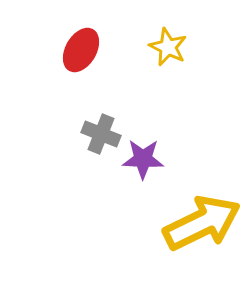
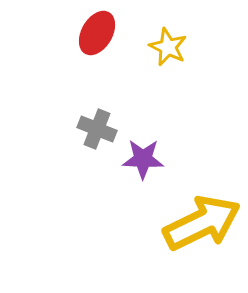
red ellipse: moved 16 px right, 17 px up
gray cross: moved 4 px left, 5 px up
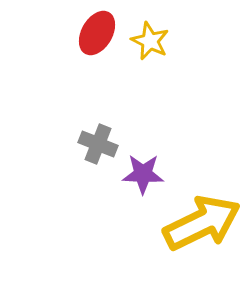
yellow star: moved 18 px left, 6 px up
gray cross: moved 1 px right, 15 px down
purple star: moved 15 px down
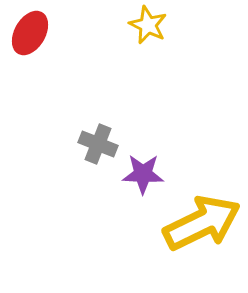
red ellipse: moved 67 px left
yellow star: moved 2 px left, 16 px up
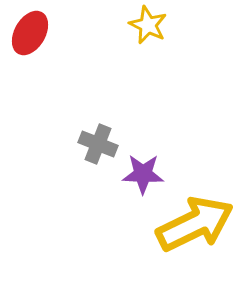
yellow arrow: moved 7 px left, 1 px down
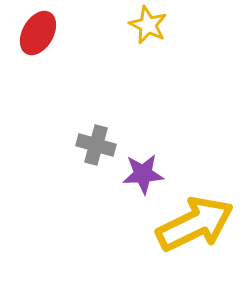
red ellipse: moved 8 px right
gray cross: moved 2 px left, 1 px down; rotated 6 degrees counterclockwise
purple star: rotated 6 degrees counterclockwise
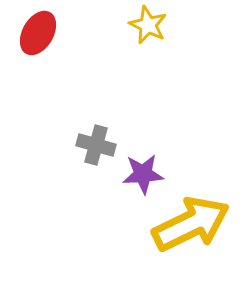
yellow arrow: moved 4 px left
